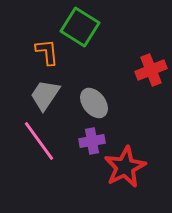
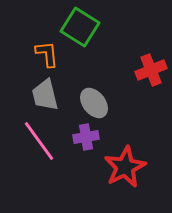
orange L-shape: moved 2 px down
gray trapezoid: rotated 48 degrees counterclockwise
purple cross: moved 6 px left, 4 px up
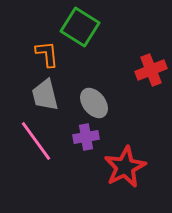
pink line: moved 3 px left
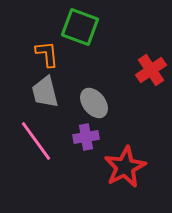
green square: rotated 12 degrees counterclockwise
red cross: rotated 12 degrees counterclockwise
gray trapezoid: moved 3 px up
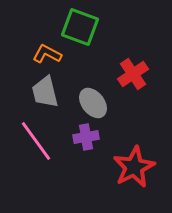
orange L-shape: rotated 56 degrees counterclockwise
red cross: moved 18 px left, 4 px down
gray ellipse: moved 1 px left
red star: moved 9 px right
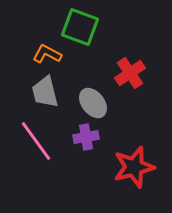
red cross: moved 3 px left, 1 px up
red star: rotated 12 degrees clockwise
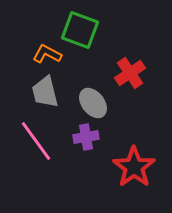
green square: moved 3 px down
red star: rotated 21 degrees counterclockwise
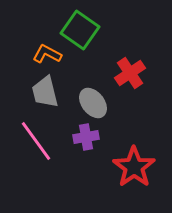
green square: rotated 15 degrees clockwise
